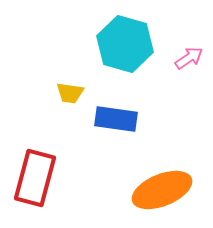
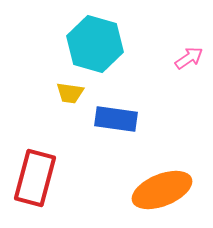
cyan hexagon: moved 30 px left
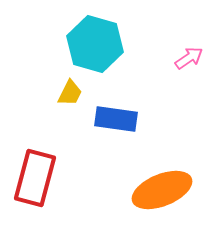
yellow trapezoid: rotated 72 degrees counterclockwise
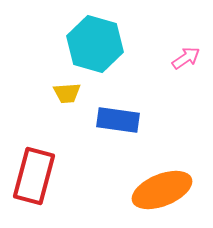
pink arrow: moved 3 px left
yellow trapezoid: moved 3 px left; rotated 60 degrees clockwise
blue rectangle: moved 2 px right, 1 px down
red rectangle: moved 1 px left, 2 px up
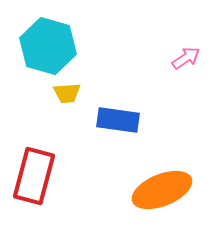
cyan hexagon: moved 47 px left, 2 px down
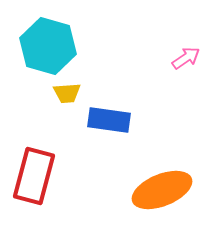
blue rectangle: moved 9 px left
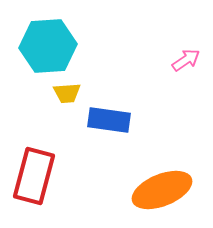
cyan hexagon: rotated 20 degrees counterclockwise
pink arrow: moved 2 px down
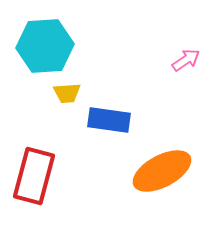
cyan hexagon: moved 3 px left
orange ellipse: moved 19 px up; rotated 6 degrees counterclockwise
